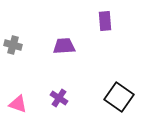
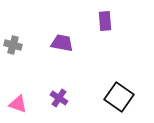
purple trapezoid: moved 2 px left, 3 px up; rotated 15 degrees clockwise
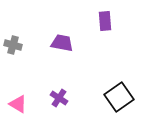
black square: rotated 20 degrees clockwise
pink triangle: rotated 12 degrees clockwise
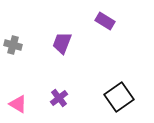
purple rectangle: rotated 54 degrees counterclockwise
purple trapezoid: rotated 80 degrees counterclockwise
purple cross: rotated 18 degrees clockwise
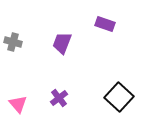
purple rectangle: moved 3 px down; rotated 12 degrees counterclockwise
gray cross: moved 3 px up
black square: rotated 12 degrees counterclockwise
pink triangle: rotated 18 degrees clockwise
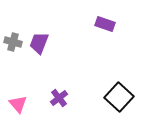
purple trapezoid: moved 23 px left
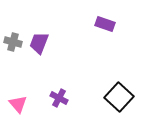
purple cross: rotated 24 degrees counterclockwise
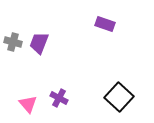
pink triangle: moved 10 px right
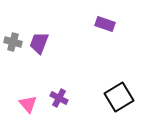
black square: rotated 16 degrees clockwise
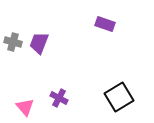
pink triangle: moved 3 px left, 3 px down
